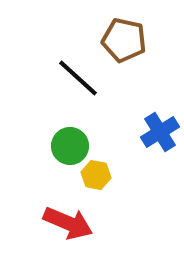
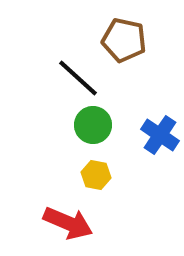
blue cross: moved 3 px down; rotated 24 degrees counterclockwise
green circle: moved 23 px right, 21 px up
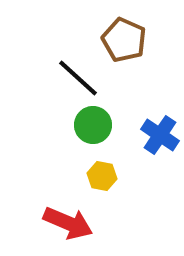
brown pentagon: rotated 12 degrees clockwise
yellow hexagon: moved 6 px right, 1 px down
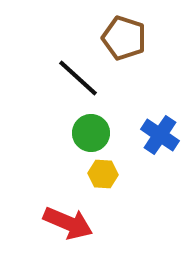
brown pentagon: moved 2 px up; rotated 6 degrees counterclockwise
green circle: moved 2 px left, 8 px down
yellow hexagon: moved 1 px right, 2 px up; rotated 8 degrees counterclockwise
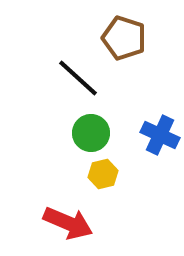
blue cross: rotated 9 degrees counterclockwise
yellow hexagon: rotated 16 degrees counterclockwise
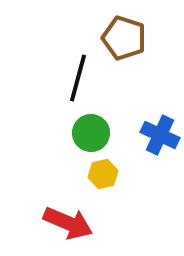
black line: rotated 63 degrees clockwise
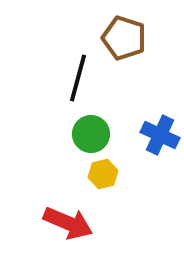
green circle: moved 1 px down
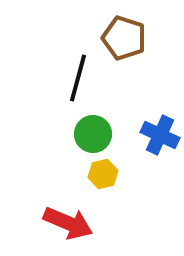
green circle: moved 2 px right
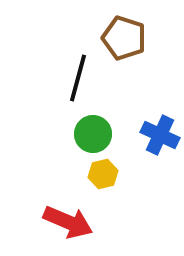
red arrow: moved 1 px up
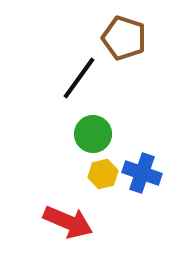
black line: moved 1 px right; rotated 21 degrees clockwise
blue cross: moved 18 px left, 38 px down; rotated 6 degrees counterclockwise
